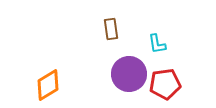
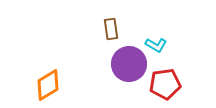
cyan L-shape: moved 1 px left, 1 px down; rotated 50 degrees counterclockwise
purple circle: moved 10 px up
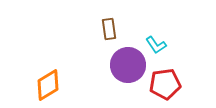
brown rectangle: moved 2 px left
cyan L-shape: rotated 25 degrees clockwise
purple circle: moved 1 px left, 1 px down
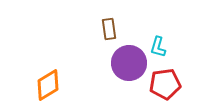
cyan L-shape: moved 2 px right, 2 px down; rotated 50 degrees clockwise
purple circle: moved 1 px right, 2 px up
